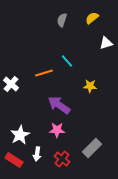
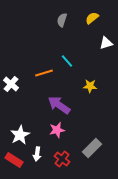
pink star: rotated 14 degrees counterclockwise
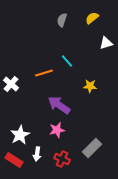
red cross: rotated 14 degrees counterclockwise
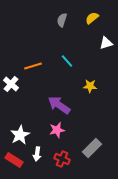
orange line: moved 11 px left, 7 px up
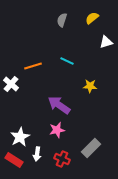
white triangle: moved 1 px up
cyan line: rotated 24 degrees counterclockwise
white star: moved 2 px down
gray rectangle: moved 1 px left
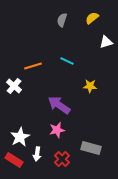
white cross: moved 3 px right, 2 px down
gray rectangle: rotated 60 degrees clockwise
red cross: rotated 21 degrees clockwise
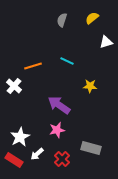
white arrow: rotated 40 degrees clockwise
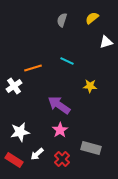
orange line: moved 2 px down
white cross: rotated 14 degrees clockwise
pink star: moved 3 px right; rotated 21 degrees counterclockwise
white star: moved 5 px up; rotated 18 degrees clockwise
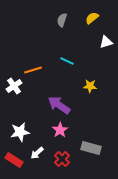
orange line: moved 2 px down
white arrow: moved 1 px up
